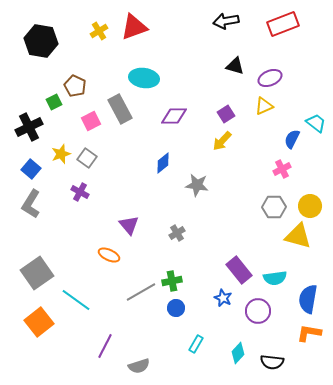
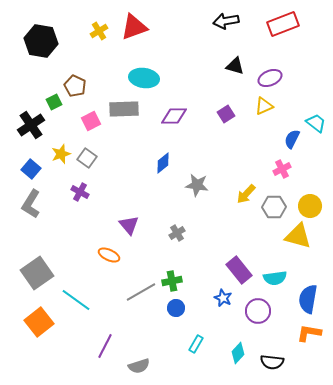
gray rectangle at (120, 109): moved 4 px right; rotated 64 degrees counterclockwise
black cross at (29, 127): moved 2 px right, 2 px up; rotated 8 degrees counterclockwise
yellow arrow at (222, 141): moved 24 px right, 53 px down
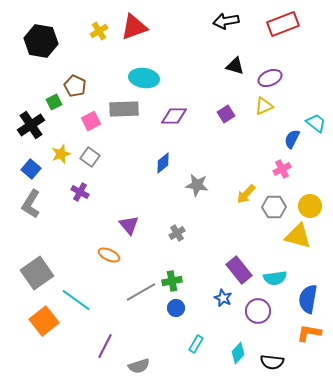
gray square at (87, 158): moved 3 px right, 1 px up
orange square at (39, 322): moved 5 px right, 1 px up
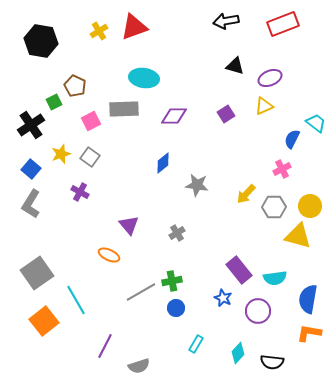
cyan line at (76, 300): rotated 24 degrees clockwise
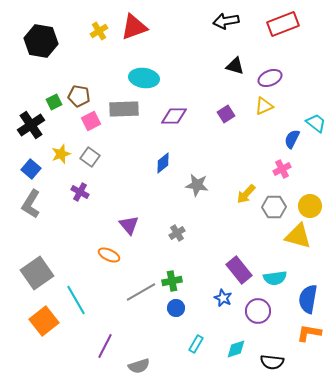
brown pentagon at (75, 86): moved 4 px right, 10 px down; rotated 15 degrees counterclockwise
cyan diamond at (238, 353): moved 2 px left, 4 px up; rotated 30 degrees clockwise
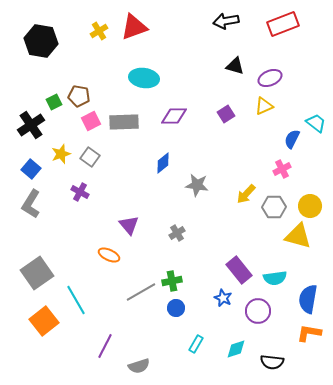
gray rectangle at (124, 109): moved 13 px down
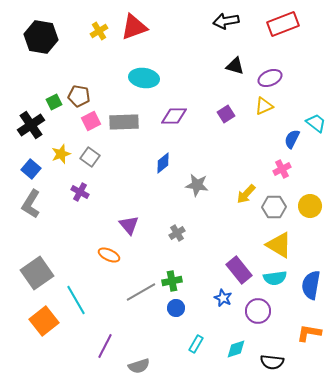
black hexagon at (41, 41): moved 4 px up
yellow triangle at (298, 236): moved 19 px left, 9 px down; rotated 16 degrees clockwise
blue semicircle at (308, 299): moved 3 px right, 14 px up
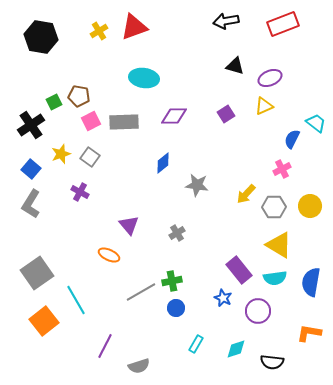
blue semicircle at (311, 285): moved 3 px up
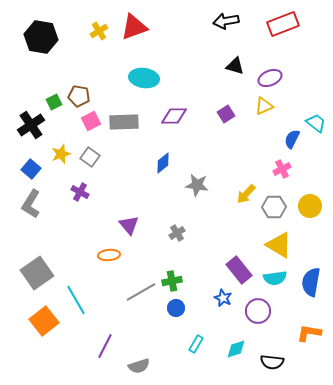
orange ellipse at (109, 255): rotated 30 degrees counterclockwise
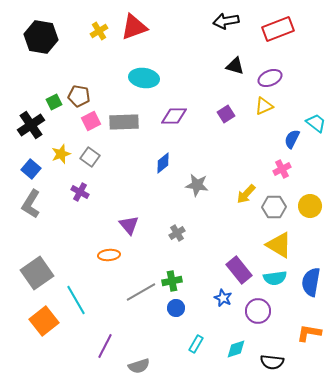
red rectangle at (283, 24): moved 5 px left, 5 px down
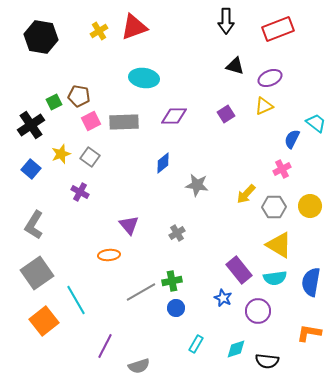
black arrow at (226, 21): rotated 80 degrees counterclockwise
gray L-shape at (31, 204): moved 3 px right, 21 px down
black semicircle at (272, 362): moved 5 px left, 1 px up
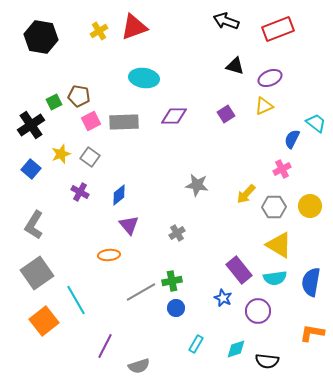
black arrow at (226, 21): rotated 110 degrees clockwise
blue diamond at (163, 163): moved 44 px left, 32 px down
orange L-shape at (309, 333): moved 3 px right
